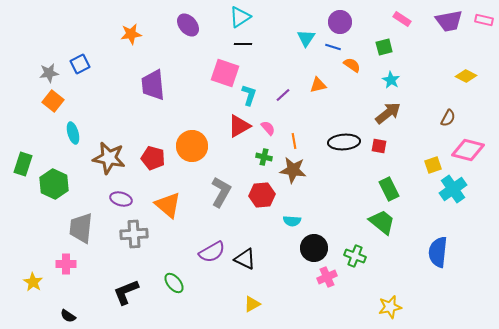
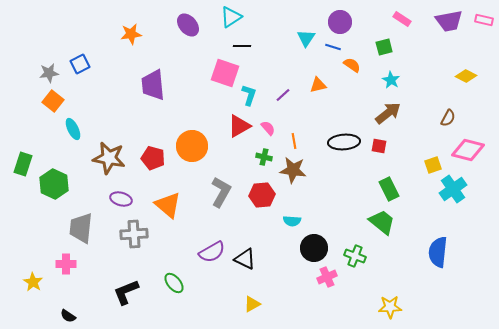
cyan triangle at (240, 17): moved 9 px left
black line at (243, 44): moved 1 px left, 2 px down
cyan ellipse at (73, 133): moved 4 px up; rotated 10 degrees counterclockwise
yellow star at (390, 307): rotated 10 degrees clockwise
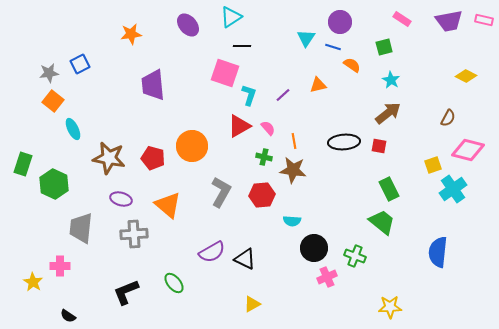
pink cross at (66, 264): moved 6 px left, 2 px down
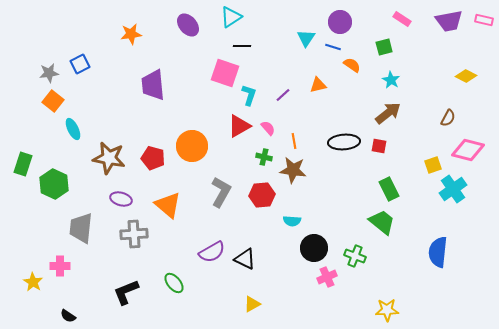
yellow star at (390, 307): moved 3 px left, 3 px down
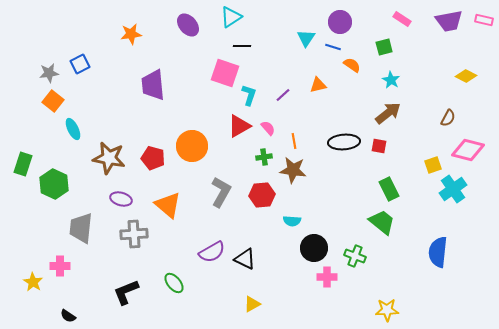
green cross at (264, 157): rotated 21 degrees counterclockwise
pink cross at (327, 277): rotated 24 degrees clockwise
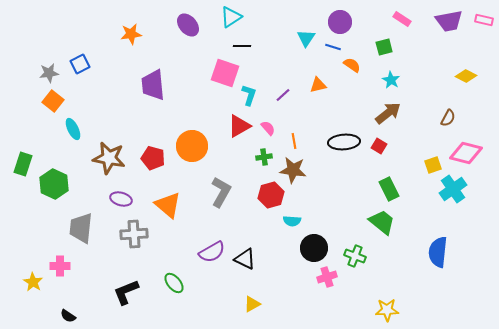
red square at (379, 146): rotated 21 degrees clockwise
pink diamond at (468, 150): moved 2 px left, 3 px down
red hexagon at (262, 195): moved 9 px right; rotated 10 degrees counterclockwise
pink cross at (327, 277): rotated 18 degrees counterclockwise
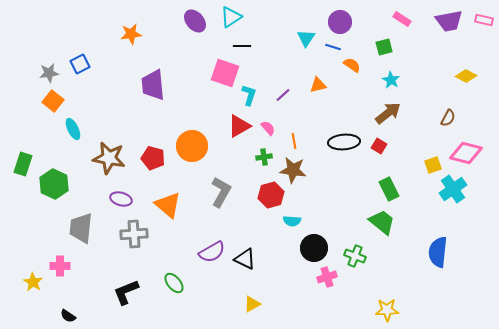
purple ellipse at (188, 25): moved 7 px right, 4 px up
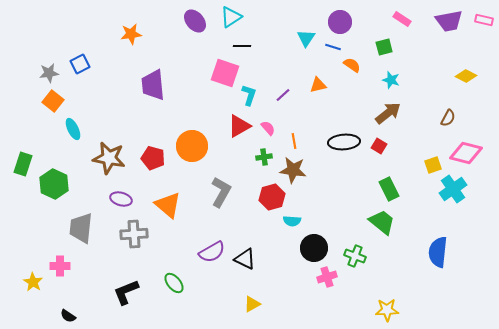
cyan star at (391, 80): rotated 12 degrees counterclockwise
red hexagon at (271, 195): moved 1 px right, 2 px down
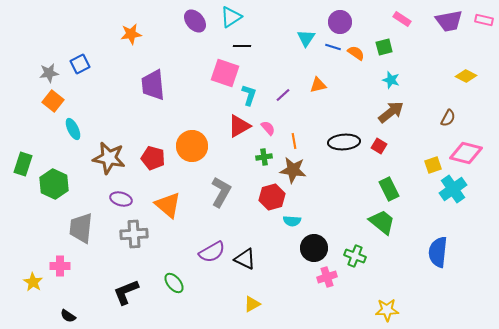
orange semicircle at (352, 65): moved 4 px right, 12 px up
brown arrow at (388, 113): moved 3 px right, 1 px up
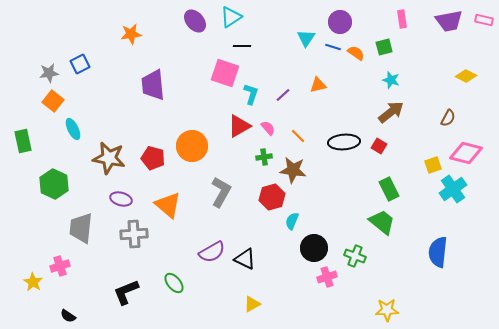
pink rectangle at (402, 19): rotated 48 degrees clockwise
cyan L-shape at (249, 95): moved 2 px right, 1 px up
orange line at (294, 141): moved 4 px right, 5 px up; rotated 35 degrees counterclockwise
green rectangle at (23, 164): moved 23 px up; rotated 30 degrees counterclockwise
cyan semicircle at (292, 221): rotated 108 degrees clockwise
pink cross at (60, 266): rotated 18 degrees counterclockwise
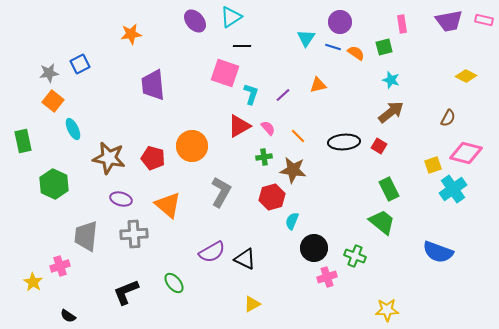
pink rectangle at (402, 19): moved 5 px down
gray trapezoid at (81, 228): moved 5 px right, 8 px down
blue semicircle at (438, 252): rotated 76 degrees counterclockwise
